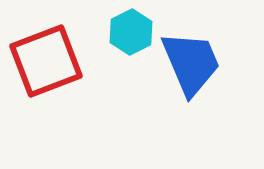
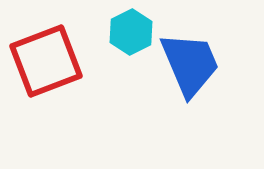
blue trapezoid: moved 1 px left, 1 px down
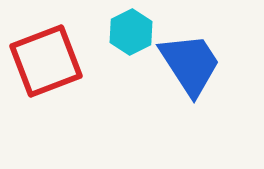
blue trapezoid: rotated 10 degrees counterclockwise
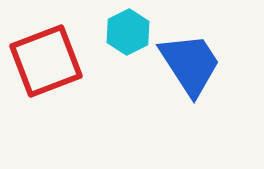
cyan hexagon: moved 3 px left
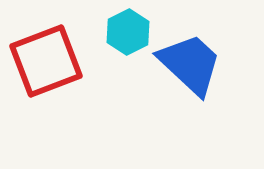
blue trapezoid: rotated 14 degrees counterclockwise
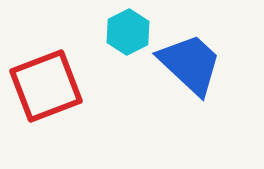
red square: moved 25 px down
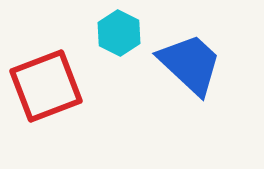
cyan hexagon: moved 9 px left, 1 px down; rotated 6 degrees counterclockwise
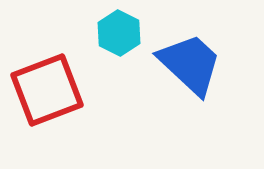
red square: moved 1 px right, 4 px down
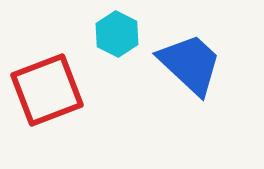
cyan hexagon: moved 2 px left, 1 px down
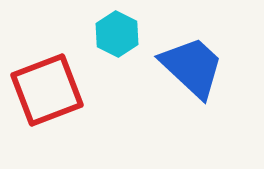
blue trapezoid: moved 2 px right, 3 px down
